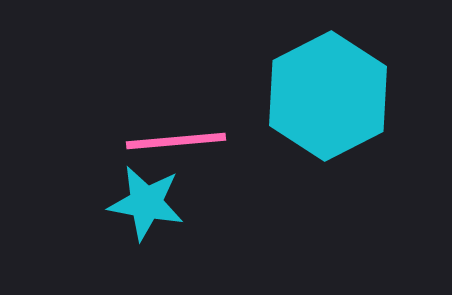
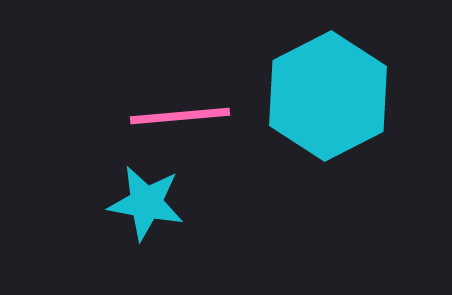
pink line: moved 4 px right, 25 px up
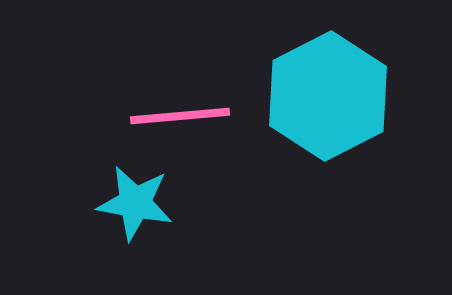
cyan star: moved 11 px left
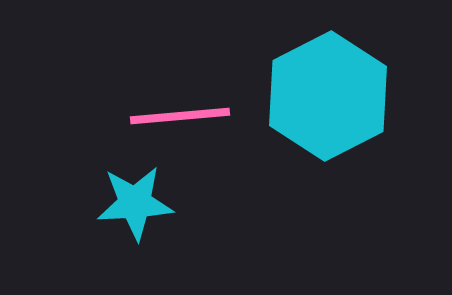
cyan star: rotated 14 degrees counterclockwise
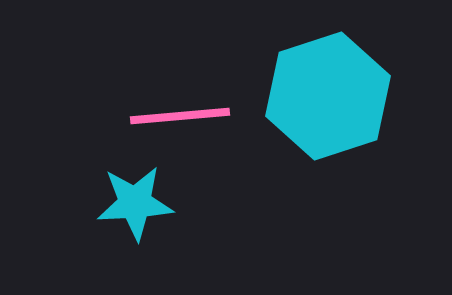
cyan hexagon: rotated 9 degrees clockwise
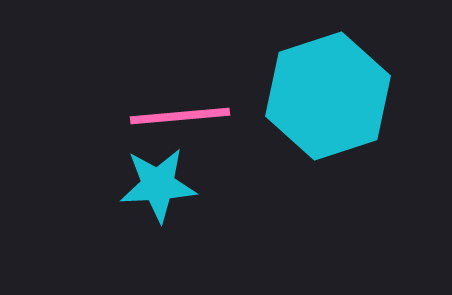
cyan star: moved 23 px right, 18 px up
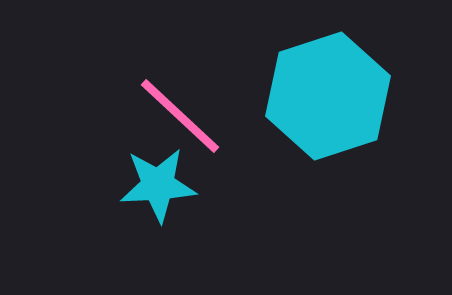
pink line: rotated 48 degrees clockwise
